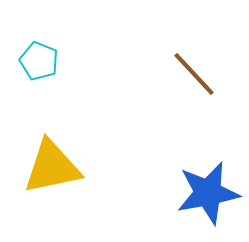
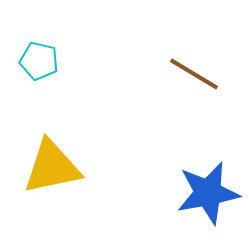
cyan pentagon: rotated 9 degrees counterclockwise
brown line: rotated 16 degrees counterclockwise
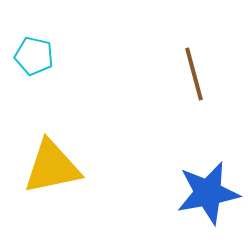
cyan pentagon: moved 5 px left, 5 px up
brown line: rotated 44 degrees clockwise
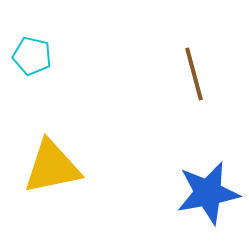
cyan pentagon: moved 2 px left
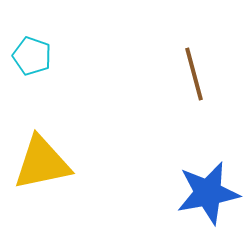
cyan pentagon: rotated 6 degrees clockwise
yellow triangle: moved 10 px left, 4 px up
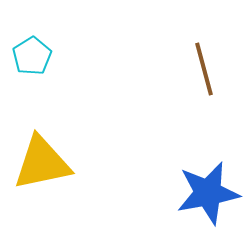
cyan pentagon: rotated 21 degrees clockwise
brown line: moved 10 px right, 5 px up
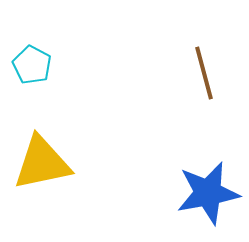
cyan pentagon: moved 9 px down; rotated 12 degrees counterclockwise
brown line: moved 4 px down
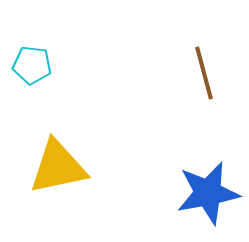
cyan pentagon: rotated 21 degrees counterclockwise
yellow triangle: moved 16 px right, 4 px down
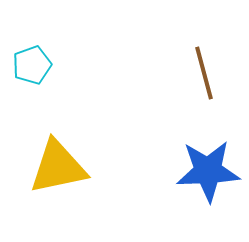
cyan pentagon: rotated 27 degrees counterclockwise
blue star: moved 22 px up; rotated 8 degrees clockwise
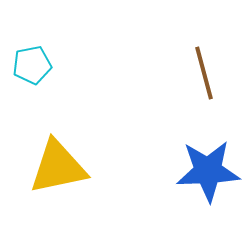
cyan pentagon: rotated 9 degrees clockwise
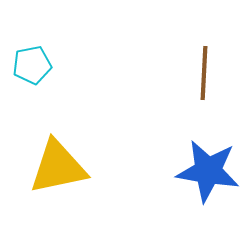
brown line: rotated 18 degrees clockwise
blue star: rotated 12 degrees clockwise
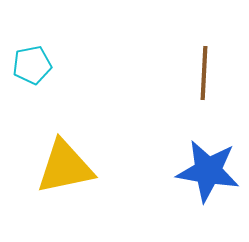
yellow triangle: moved 7 px right
